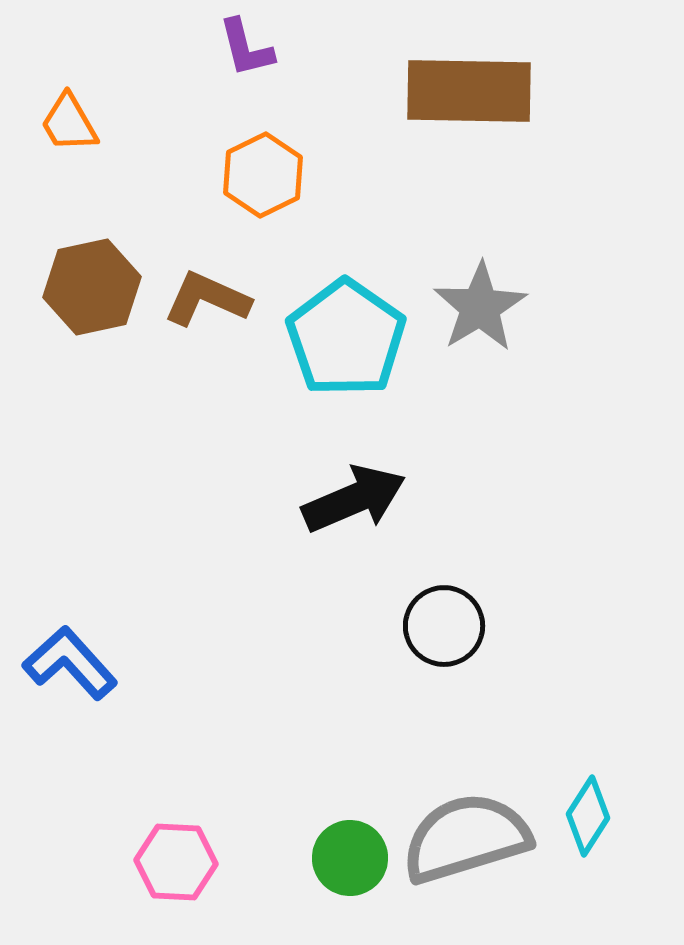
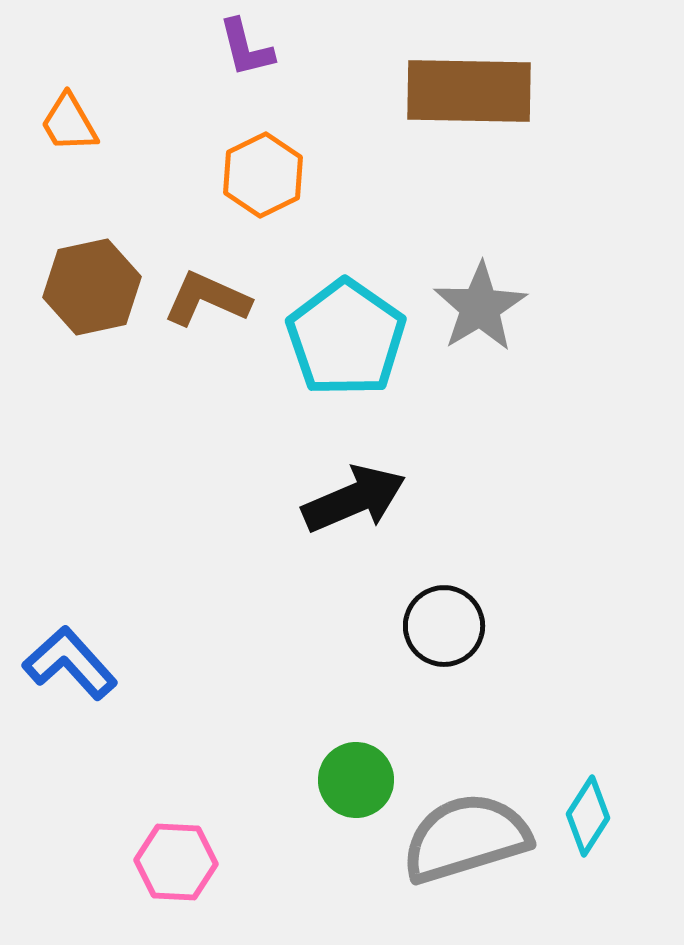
green circle: moved 6 px right, 78 px up
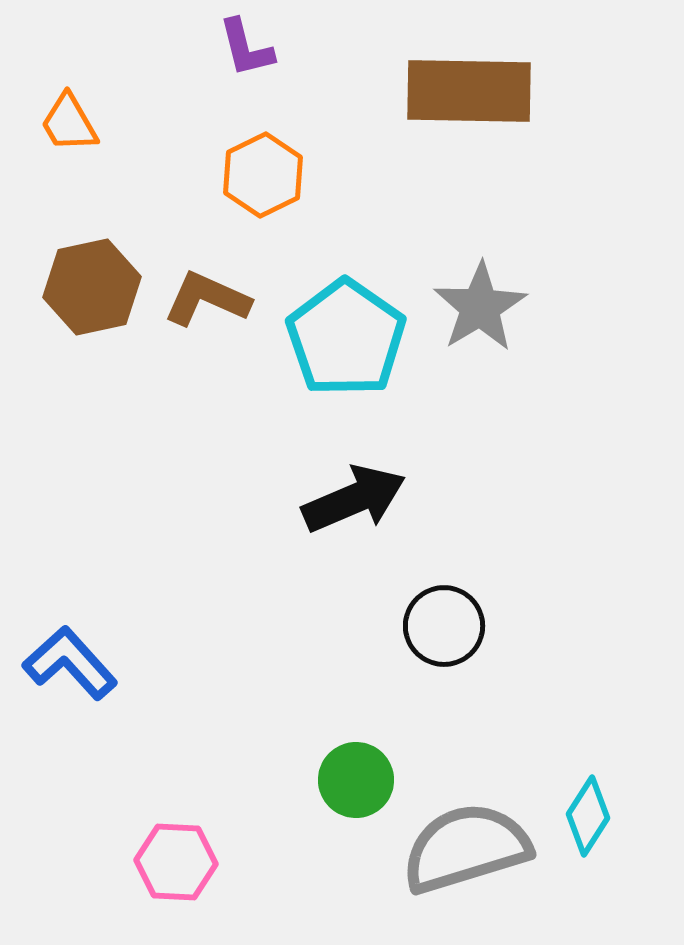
gray semicircle: moved 10 px down
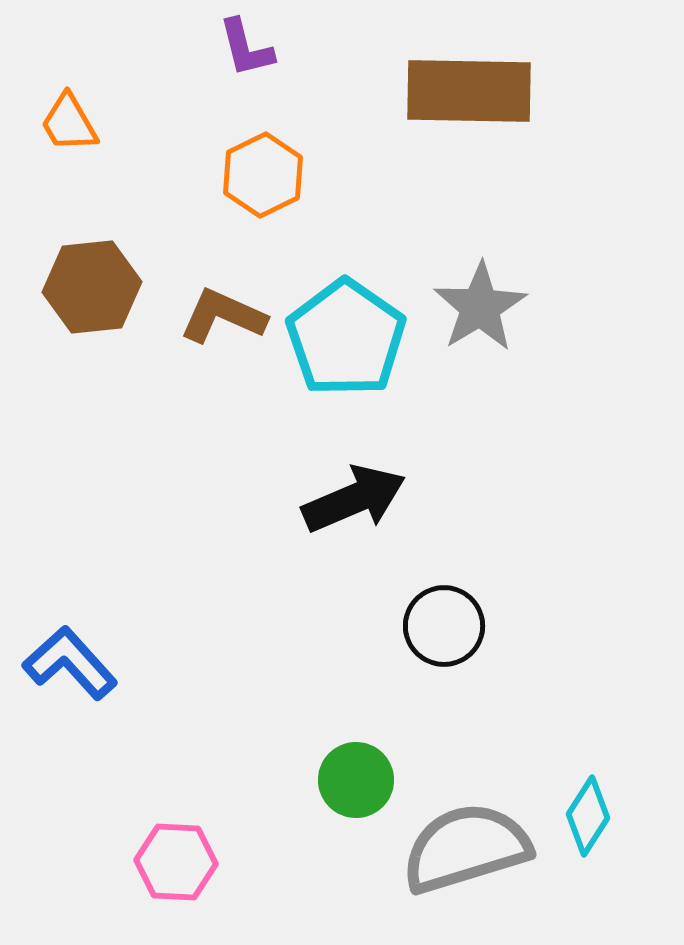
brown hexagon: rotated 6 degrees clockwise
brown L-shape: moved 16 px right, 17 px down
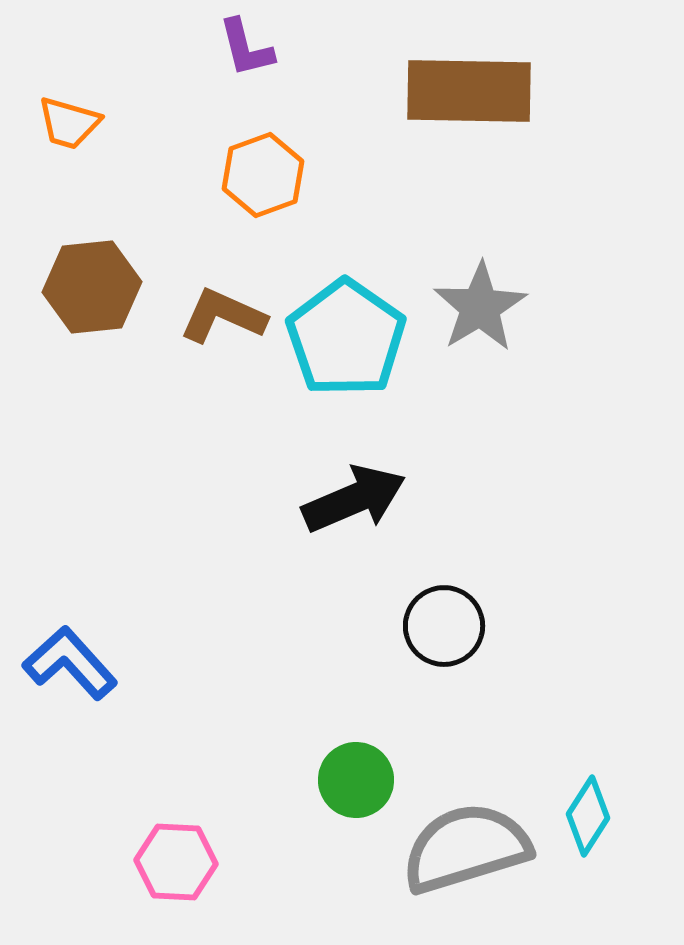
orange trapezoid: rotated 44 degrees counterclockwise
orange hexagon: rotated 6 degrees clockwise
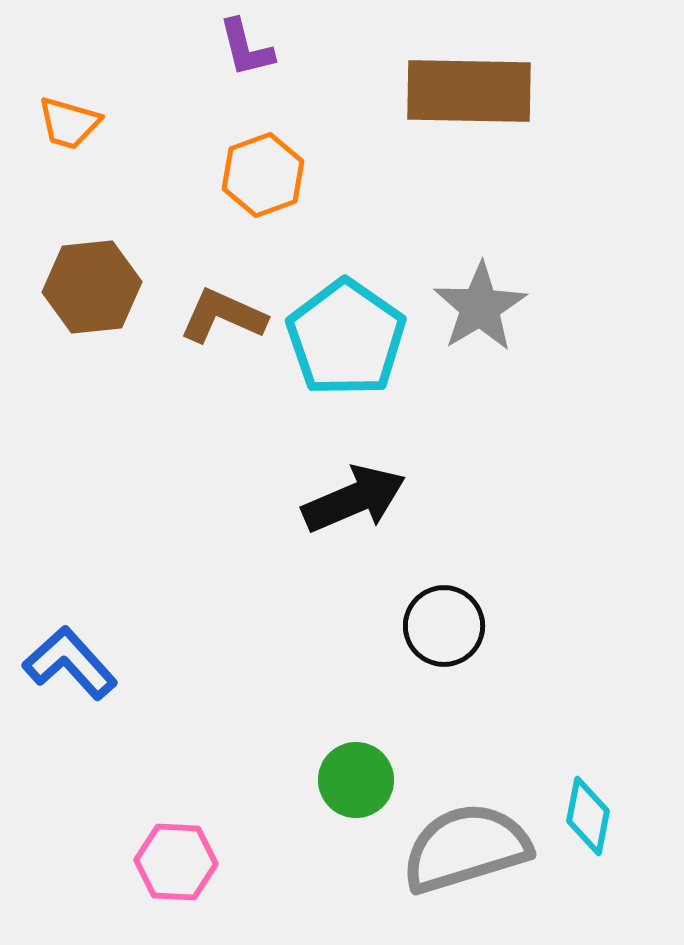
cyan diamond: rotated 22 degrees counterclockwise
